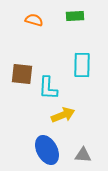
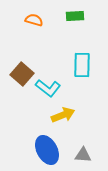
brown square: rotated 35 degrees clockwise
cyan L-shape: rotated 55 degrees counterclockwise
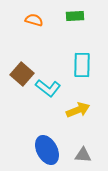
yellow arrow: moved 15 px right, 5 px up
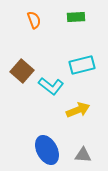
green rectangle: moved 1 px right, 1 px down
orange semicircle: rotated 54 degrees clockwise
cyan rectangle: rotated 75 degrees clockwise
brown square: moved 3 px up
cyan L-shape: moved 3 px right, 2 px up
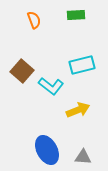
green rectangle: moved 2 px up
gray triangle: moved 2 px down
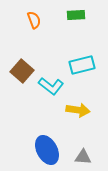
yellow arrow: rotated 30 degrees clockwise
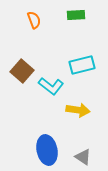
blue ellipse: rotated 16 degrees clockwise
gray triangle: rotated 30 degrees clockwise
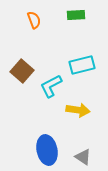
cyan L-shape: rotated 115 degrees clockwise
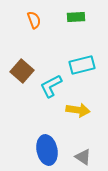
green rectangle: moved 2 px down
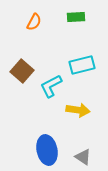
orange semicircle: moved 2 px down; rotated 48 degrees clockwise
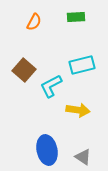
brown square: moved 2 px right, 1 px up
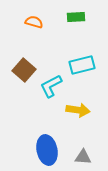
orange semicircle: rotated 102 degrees counterclockwise
gray triangle: rotated 30 degrees counterclockwise
